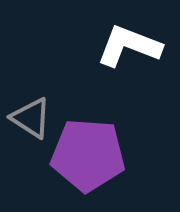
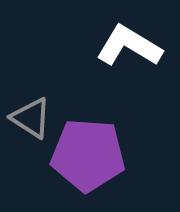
white L-shape: rotated 10 degrees clockwise
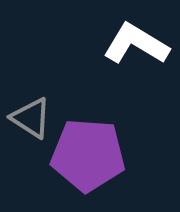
white L-shape: moved 7 px right, 2 px up
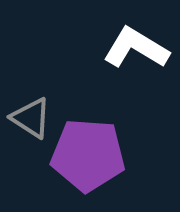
white L-shape: moved 4 px down
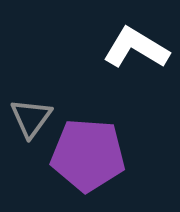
gray triangle: rotated 33 degrees clockwise
